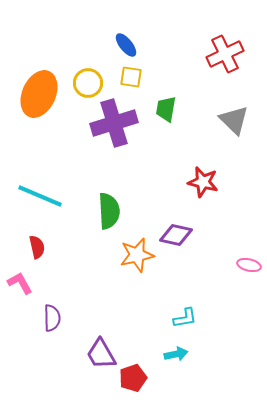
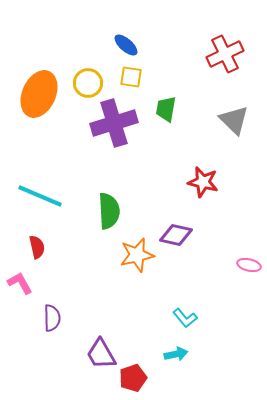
blue ellipse: rotated 10 degrees counterclockwise
cyan L-shape: rotated 60 degrees clockwise
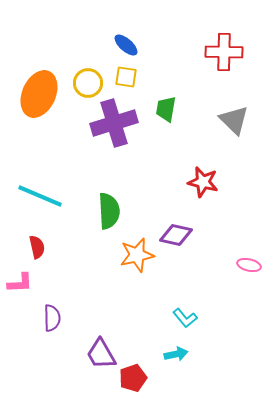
red cross: moved 1 px left, 2 px up; rotated 27 degrees clockwise
yellow square: moved 5 px left
pink L-shape: rotated 116 degrees clockwise
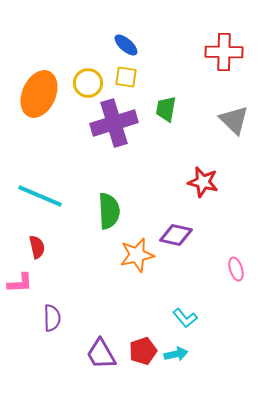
pink ellipse: moved 13 px left, 4 px down; rotated 60 degrees clockwise
red pentagon: moved 10 px right, 27 px up
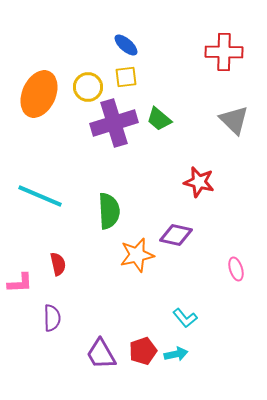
yellow square: rotated 15 degrees counterclockwise
yellow circle: moved 4 px down
green trapezoid: moved 7 px left, 10 px down; rotated 60 degrees counterclockwise
red star: moved 4 px left
red semicircle: moved 21 px right, 17 px down
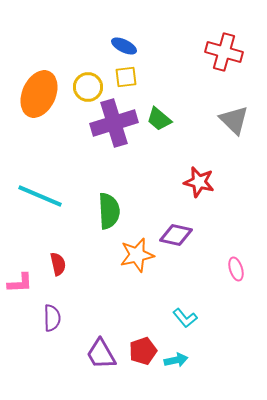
blue ellipse: moved 2 px left, 1 px down; rotated 15 degrees counterclockwise
red cross: rotated 15 degrees clockwise
cyan arrow: moved 6 px down
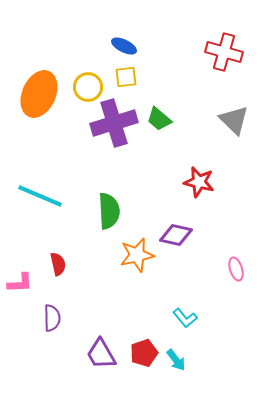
red pentagon: moved 1 px right, 2 px down
cyan arrow: rotated 65 degrees clockwise
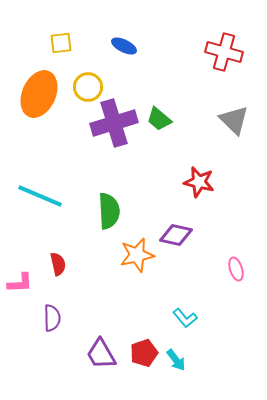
yellow square: moved 65 px left, 34 px up
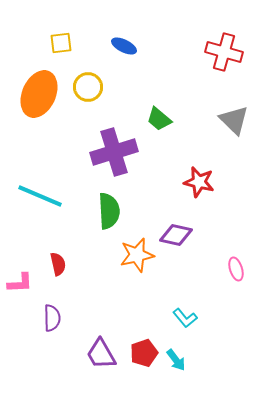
purple cross: moved 29 px down
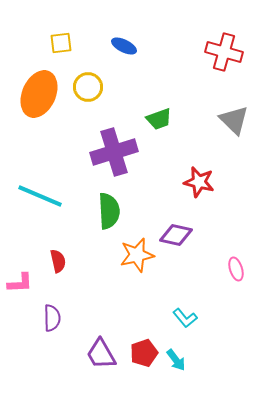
green trapezoid: rotated 60 degrees counterclockwise
red semicircle: moved 3 px up
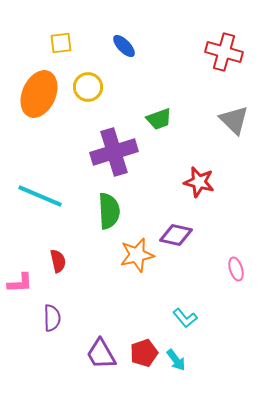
blue ellipse: rotated 20 degrees clockwise
